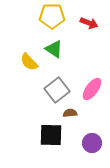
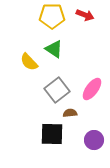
red arrow: moved 4 px left, 8 px up
black square: moved 1 px right, 1 px up
purple circle: moved 2 px right, 3 px up
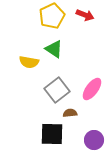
yellow pentagon: rotated 25 degrees counterclockwise
yellow semicircle: rotated 36 degrees counterclockwise
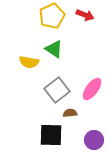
black square: moved 1 px left, 1 px down
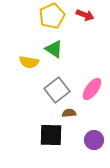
brown semicircle: moved 1 px left
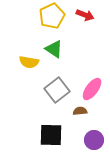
brown semicircle: moved 11 px right, 2 px up
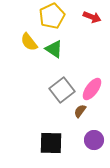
red arrow: moved 7 px right, 2 px down
yellow semicircle: moved 20 px up; rotated 42 degrees clockwise
gray square: moved 5 px right
brown semicircle: rotated 48 degrees counterclockwise
black square: moved 8 px down
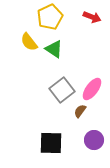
yellow pentagon: moved 2 px left, 1 px down
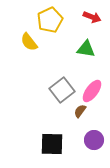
yellow pentagon: moved 3 px down
green triangle: moved 32 px right; rotated 24 degrees counterclockwise
pink ellipse: moved 2 px down
black square: moved 1 px right, 1 px down
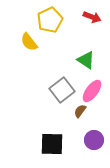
green triangle: moved 11 px down; rotated 24 degrees clockwise
